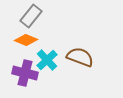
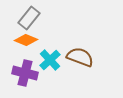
gray rectangle: moved 2 px left, 2 px down
cyan cross: moved 3 px right
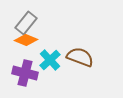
gray rectangle: moved 3 px left, 5 px down
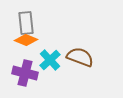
gray rectangle: rotated 45 degrees counterclockwise
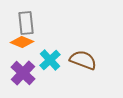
orange diamond: moved 4 px left, 2 px down
brown semicircle: moved 3 px right, 3 px down
purple cross: moved 2 px left; rotated 30 degrees clockwise
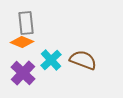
cyan cross: moved 1 px right
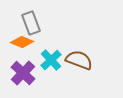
gray rectangle: moved 5 px right; rotated 15 degrees counterclockwise
brown semicircle: moved 4 px left
